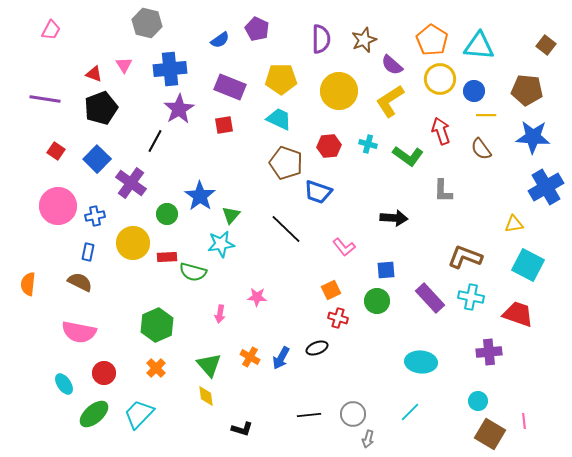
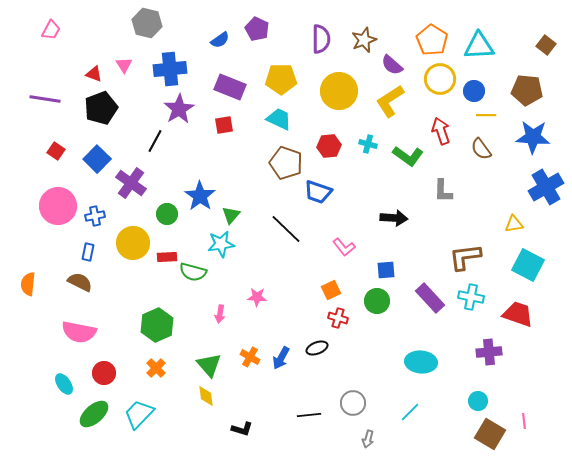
cyan triangle at (479, 46): rotated 8 degrees counterclockwise
brown L-shape at (465, 257): rotated 28 degrees counterclockwise
gray circle at (353, 414): moved 11 px up
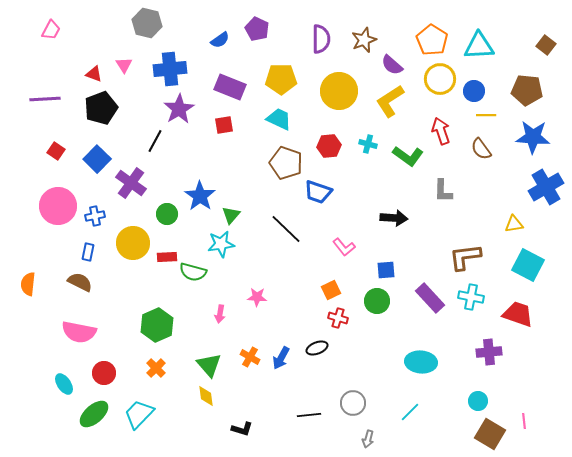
purple line at (45, 99): rotated 12 degrees counterclockwise
